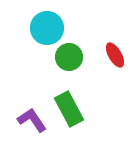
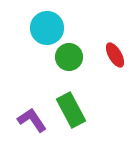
green rectangle: moved 2 px right, 1 px down
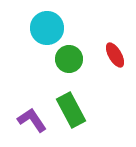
green circle: moved 2 px down
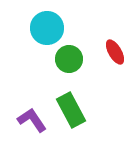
red ellipse: moved 3 px up
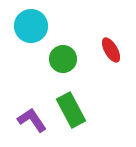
cyan circle: moved 16 px left, 2 px up
red ellipse: moved 4 px left, 2 px up
green circle: moved 6 px left
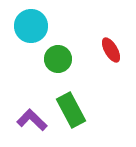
green circle: moved 5 px left
purple L-shape: rotated 12 degrees counterclockwise
